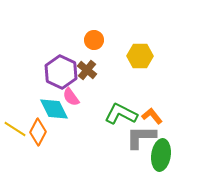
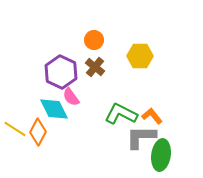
brown cross: moved 8 px right, 3 px up
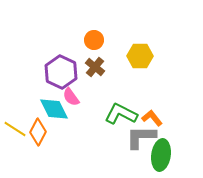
orange L-shape: moved 2 px down
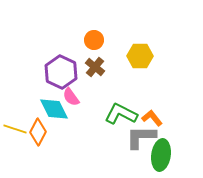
yellow line: rotated 15 degrees counterclockwise
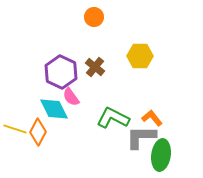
orange circle: moved 23 px up
green L-shape: moved 8 px left, 4 px down
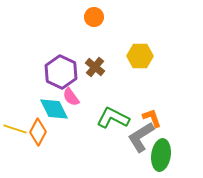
orange L-shape: rotated 20 degrees clockwise
gray L-shape: rotated 32 degrees counterclockwise
